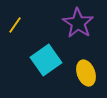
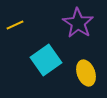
yellow line: rotated 30 degrees clockwise
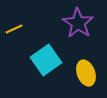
yellow line: moved 1 px left, 4 px down
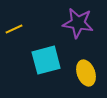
purple star: rotated 24 degrees counterclockwise
cyan square: rotated 20 degrees clockwise
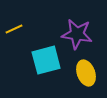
purple star: moved 1 px left, 11 px down
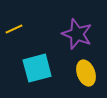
purple star: rotated 12 degrees clockwise
cyan square: moved 9 px left, 8 px down
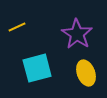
yellow line: moved 3 px right, 2 px up
purple star: rotated 12 degrees clockwise
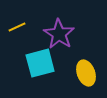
purple star: moved 18 px left
cyan square: moved 3 px right, 5 px up
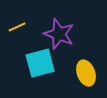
purple star: rotated 12 degrees counterclockwise
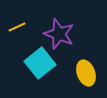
cyan square: rotated 24 degrees counterclockwise
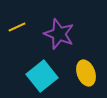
cyan square: moved 2 px right, 13 px down
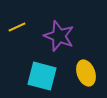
purple star: moved 2 px down
cyan square: rotated 36 degrees counterclockwise
